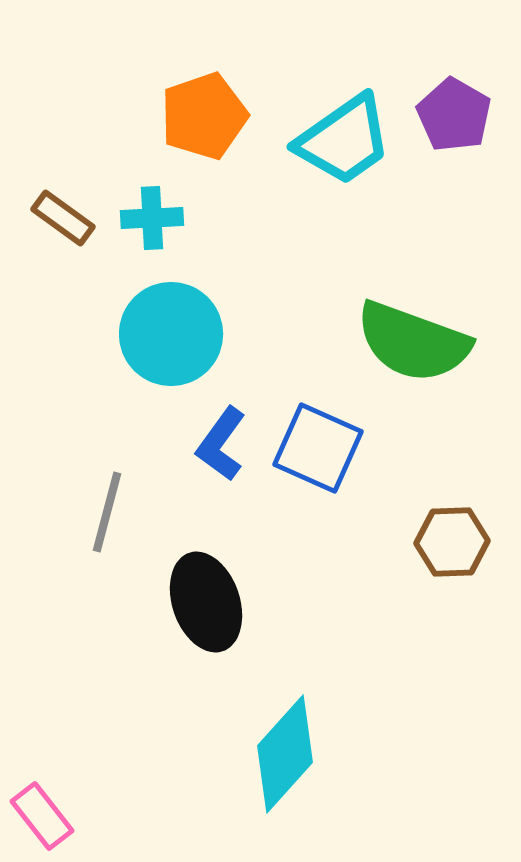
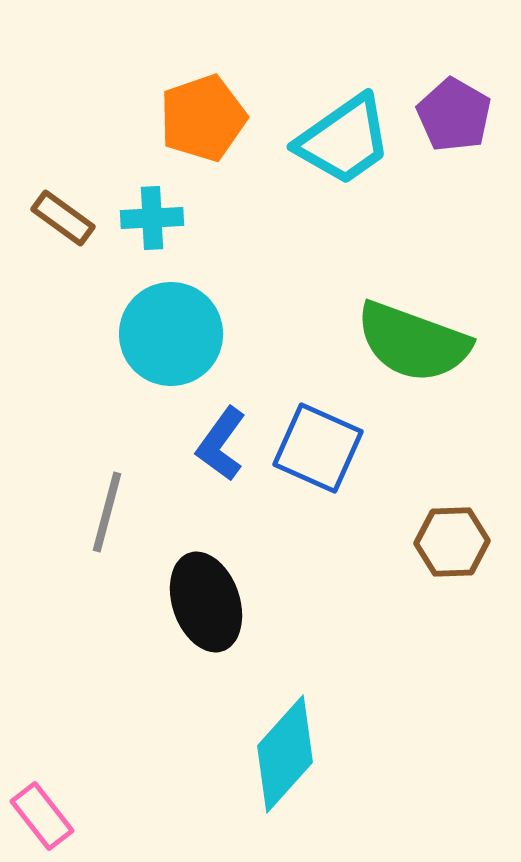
orange pentagon: moved 1 px left, 2 px down
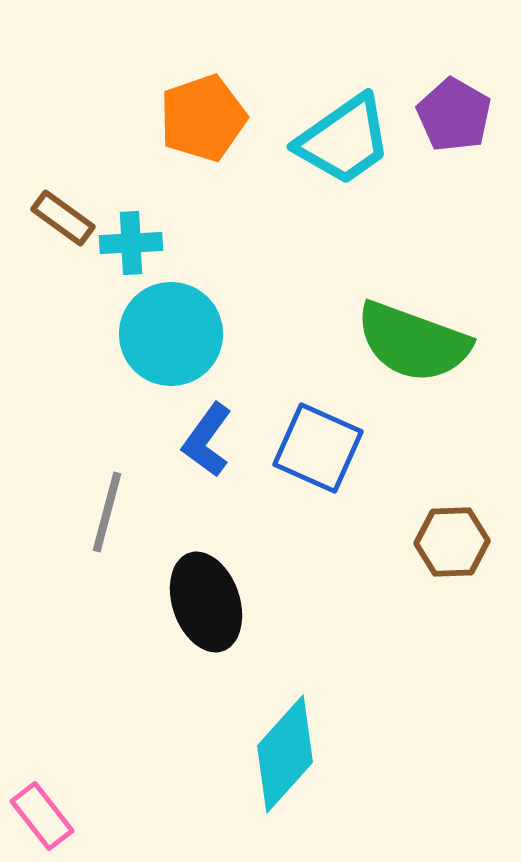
cyan cross: moved 21 px left, 25 px down
blue L-shape: moved 14 px left, 4 px up
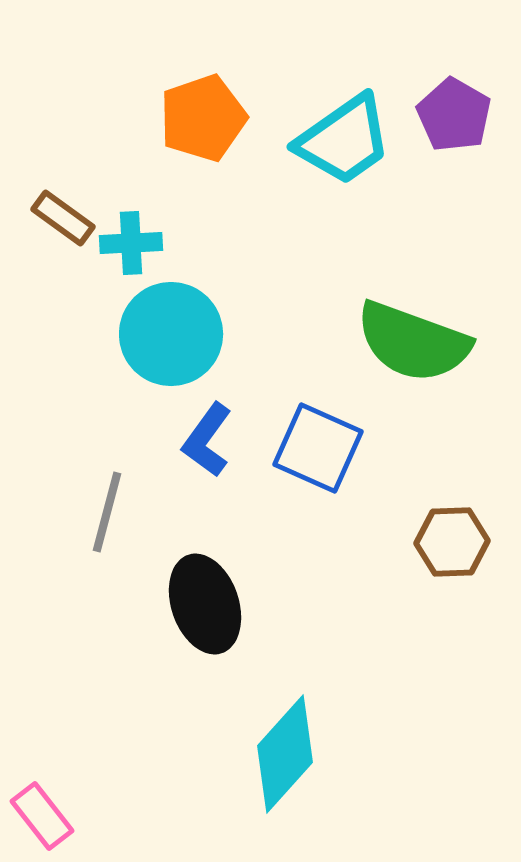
black ellipse: moved 1 px left, 2 px down
